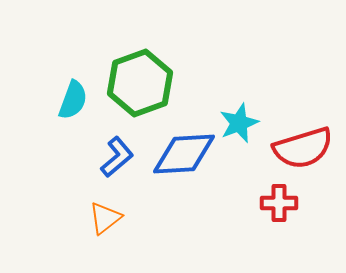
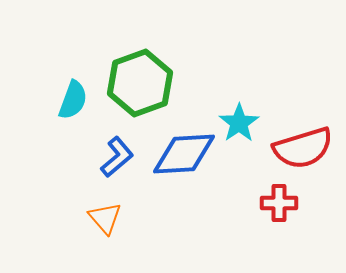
cyan star: rotated 12 degrees counterclockwise
orange triangle: rotated 33 degrees counterclockwise
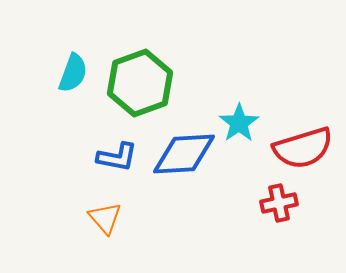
cyan semicircle: moved 27 px up
blue L-shape: rotated 51 degrees clockwise
red cross: rotated 12 degrees counterclockwise
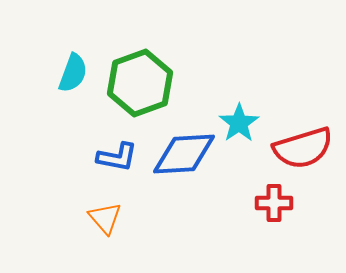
red cross: moved 5 px left; rotated 12 degrees clockwise
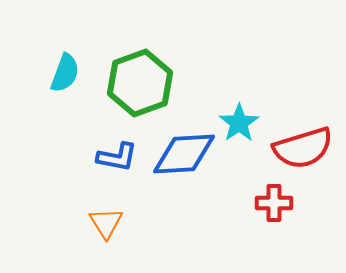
cyan semicircle: moved 8 px left
orange triangle: moved 1 px right, 5 px down; rotated 9 degrees clockwise
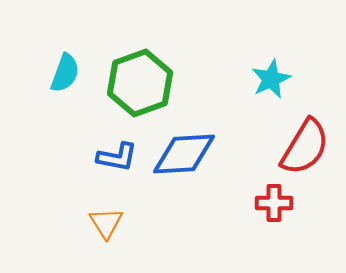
cyan star: moved 32 px right, 44 px up; rotated 9 degrees clockwise
red semicircle: moved 2 px right, 1 px up; rotated 42 degrees counterclockwise
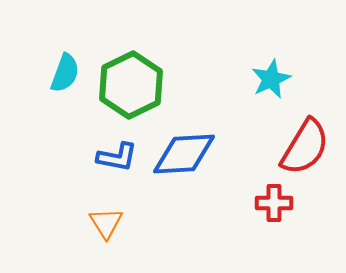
green hexagon: moved 9 px left, 2 px down; rotated 6 degrees counterclockwise
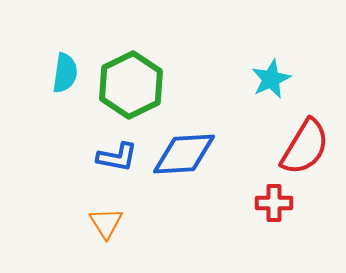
cyan semicircle: rotated 12 degrees counterclockwise
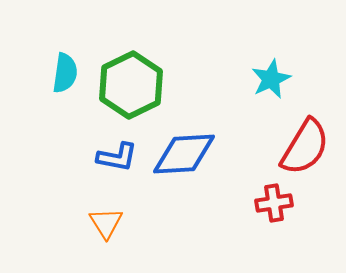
red cross: rotated 9 degrees counterclockwise
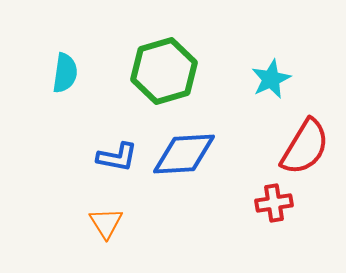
green hexagon: moved 33 px right, 14 px up; rotated 10 degrees clockwise
